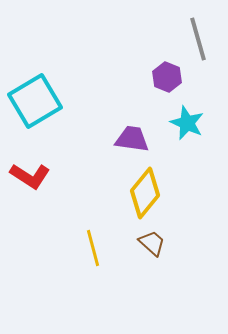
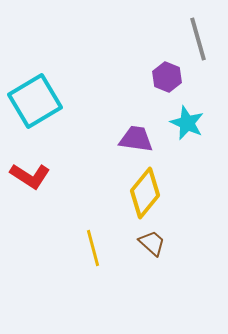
purple trapezoid: moved 4 px right
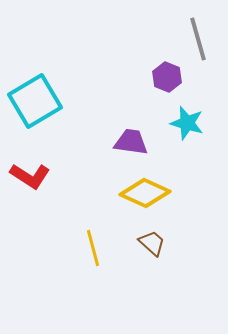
cyan star: rotated 8 degrees counterclockwise
purple trapezoid: moved 5 px left, 3 px down
yellow diamond: rotated 75 degrees clockwise
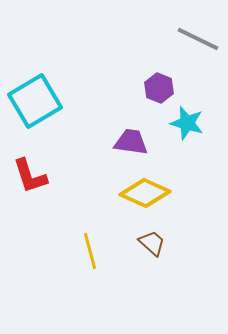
gray line: rotated 48 degrees counterclockwise
purple hexagon: moved 8 px left, 11 px down
red L-shape: rotated 39 degrees clockwise
yellow line: moved 3 px left, 3 px down
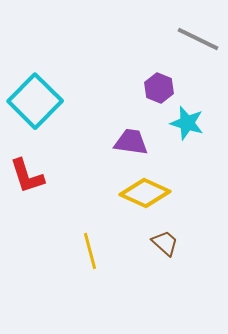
cyan square: rotated 14 degrees counterclockwise
red L-shape: moved 3 px left
brown trapezoid: moved 13 px right
